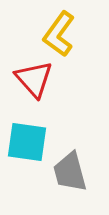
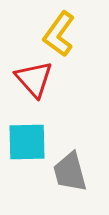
cyan square: rotated 9 degrees counterclockwise
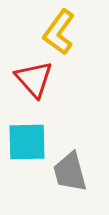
yellow L-shape: moved 2 px up
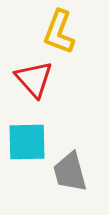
yellow L-shape: rotated 15 degrees counterclockwise
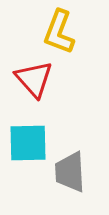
cyan square: moved 1 px right, 1 px down
gray trapezoid: rotated 12 degrees clockwise
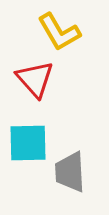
yellow L-shape: rotated 51 degrees counterclockwise
red triangle: moved 1 px right
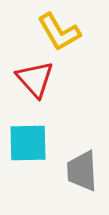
gray trapezoid: moved 12 px right, 1 px up
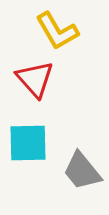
yellow L-shape: moved 2 px left, 1 px up
gray trapezoid: rotated 36 degrees counterclockwise
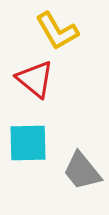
red triangle: rotated 9 degrees counterclockwise
